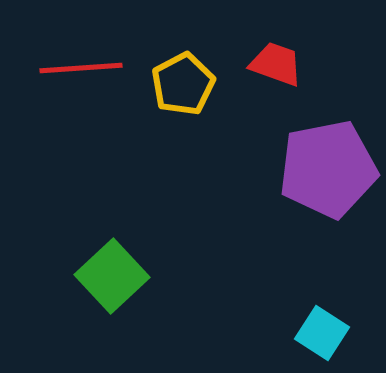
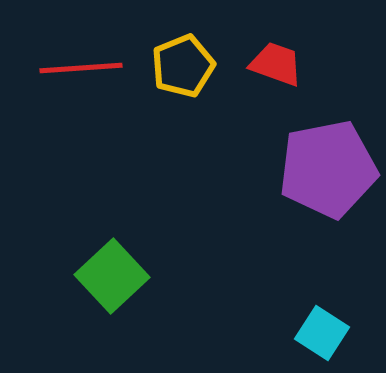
yellow pentagon: moved 18 px up; rotated 6 degrees clockwise
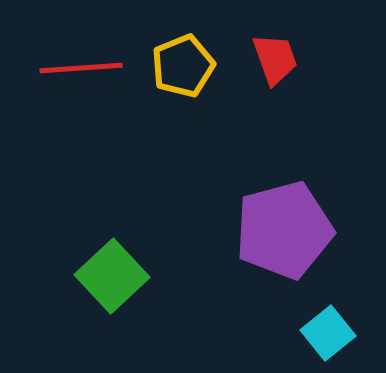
red trapezoid: moved 1 px left, 5 px up; rotated 50 degrees clockwise
purple pentagon: moved 44 px left, 61 px down; rotated 4 degrees counterclockwise
cyan square: moved 6 px right; rotated 18 degrees clockwise
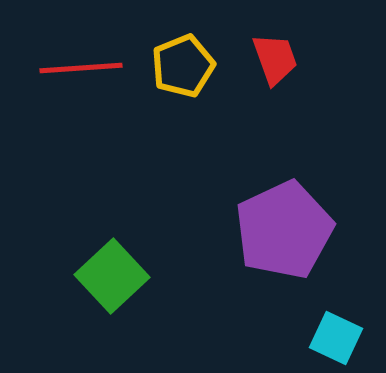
purple pentagon: rotated 10 degrees counterclockwise
cyan square: moved 8 px right, 5 px down; rotated 26 degrees counterclockwise
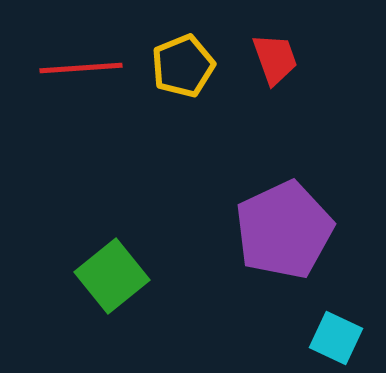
green square: rotated 4 degrees clockwise
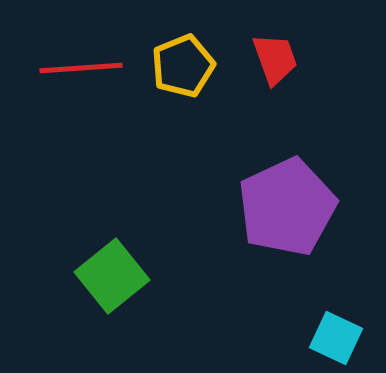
purple pentagon: moved 3 px right, 23 px up
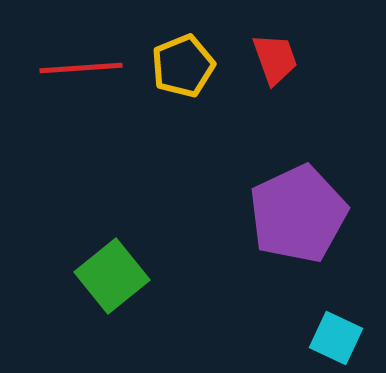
purple pentagon: moved 11 px right, 7 px down
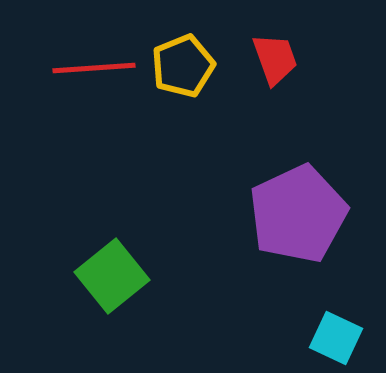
red line: moved 13 px right
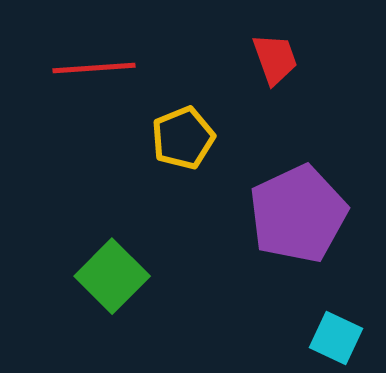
yellow pentagon: moved 72 px down
green square: rotated 6 degrees counterclockwise
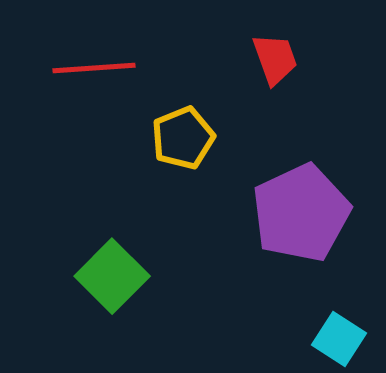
purple pentagon: moved 3 px right, 1 px up
cyan square: moved 3 px right, 1 px down; rotated 8 degrees clockwise
